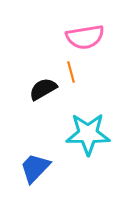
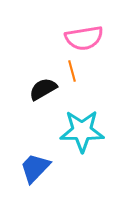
pink semicircle: moved 1 px left, 1 px down
orange line: moved 1 px right, 1 px up
cyan star: moved 6 px left, 3 px up
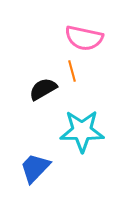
pink semicircle: rotated 21 degrees clockwise
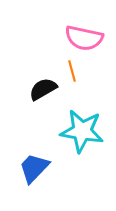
cyan star: rotated 9 degrees clockwise
blue trapezoid: moved 1 px left
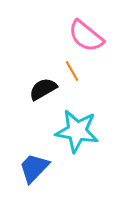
pink semicircle: moved 2 px right, 2 px up; rotated 27 degrees clockwise
orange line: rotated 15 degrees counterclockwise
cyan star: moved 5 px left
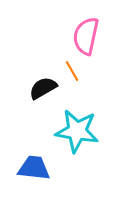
pink semicircle: rotated 63 degrees clockwise
black semicircle: moved 1 px up
blue trapezoid: rotated 52 degrees clockwise
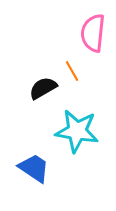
pink semicircle: moved 7 px right, 3 px up; rotated 6 degrees counterclockwise
blue trapezoid: rotated 28 degrees clockwise
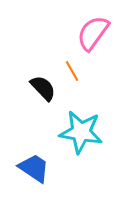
pink semicircle: rotated 30 degrees clockwise
black semicircle: rotated 76 degrees clockwise
cyan star: moved 4 px right, 1 px down
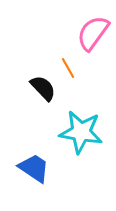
orange line: moved 4 px left, 3 px up
